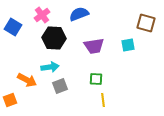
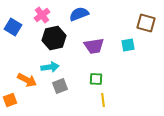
black hexagon: rotated 15 degrees counterclockwise
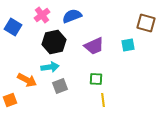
blue semicircle: moved 7 px left, 2 px down
black hexagon: moved 4 px down
purple trapezoid: rotated 15 degrees counterclockwise
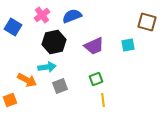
brown square: moved 1 px right, 1 px up
cyan arrow: moved 3 px left
green square: rotated 24 degrees counterclockwise
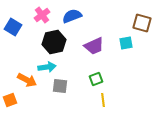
brown square: moved 5 px left, 1 px down
cyan square: moved 2 px left, 2 px up
gray square: rotated 28 degrees clockwise
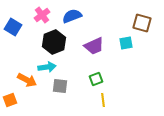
black hexagon: rotated 10 degrees counterclockwise
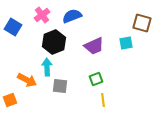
cyan arrow: rotated 84 degrees counterclockwise
